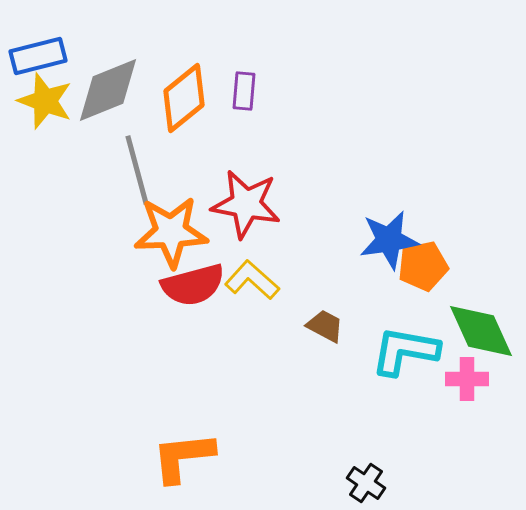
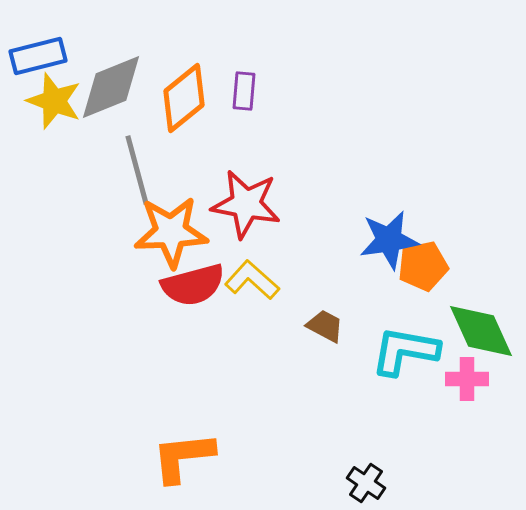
gray diamond: moved 3 px right, 3 px up
yellow star: moved 9 px right
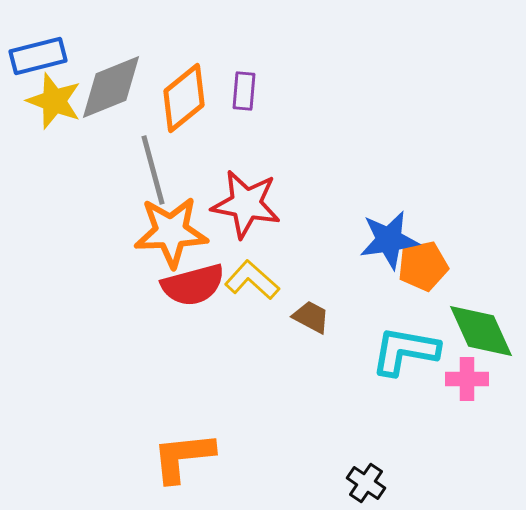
gray line: moved 16 px right
brown trapezoid: moved 14 px left, 9 px up
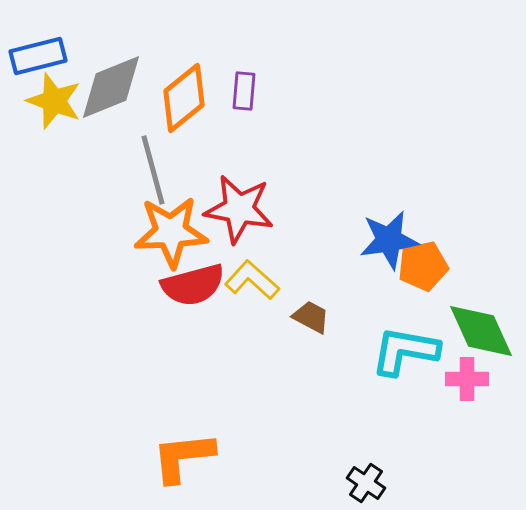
red star: moved 7 px left, 5 px down
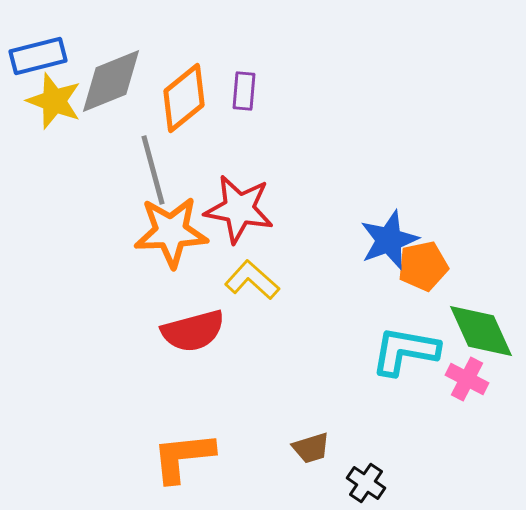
gray diamond: moved 6 px up
blue star: rotated 12 degrees counterclockwise
red semicircle: moved 46 px down
brown trapezoid: moved 131 px down; rotated 135 degrees clockwise
pink cross: rotated 27 degrees clockwise
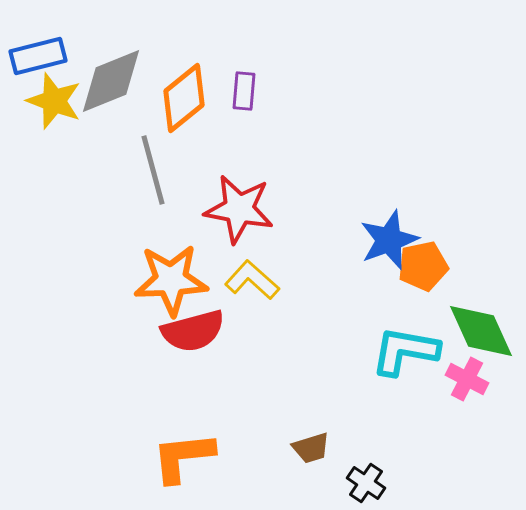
orange star: moved 48 px down
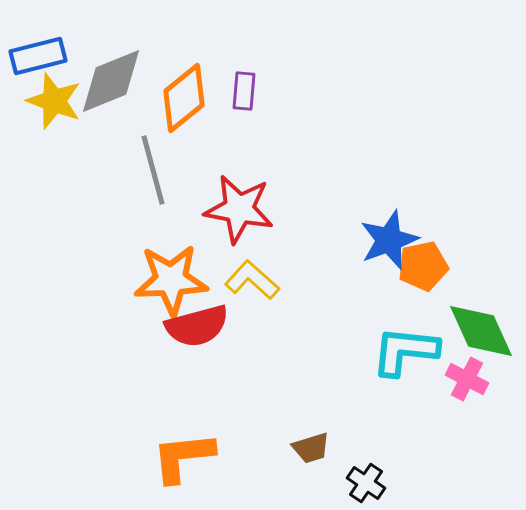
red semicircle: moved 4 px right, 5 px up
cyan L-shape: rotated 4 degrees counterclockwise
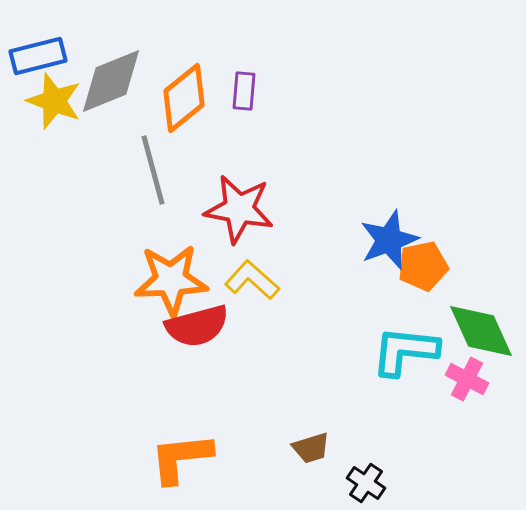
orange L-shape: moved 2 px left, 1 px down
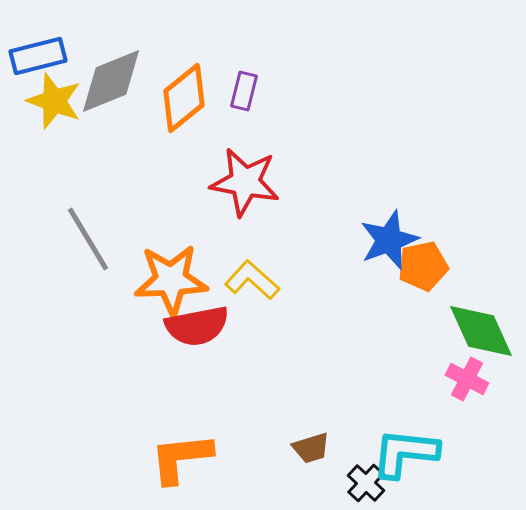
purple rectangle: rotated 9 degrees clockwise
gray line: moved 65 px left, 69 px down; rotated 16 degrees counterclockwise
red star: moved 6 px right, 27 px up
red semicircle: rotated 4 degrees clockwise
cyan L-shape: moved 102 px down
black cross: rotated 9 degrees clockwise
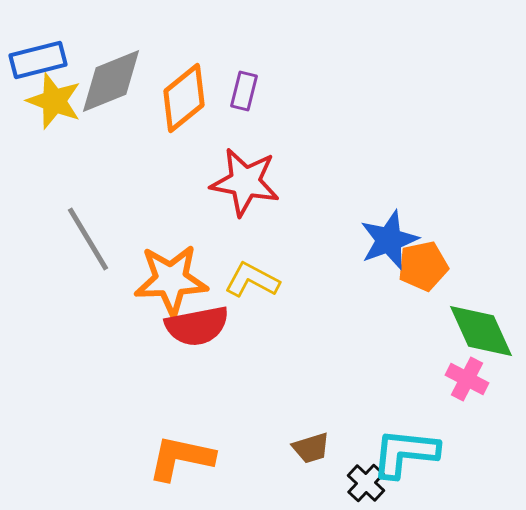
blue rectangle: moved 4 px down
yellow L-shape: rotated 14 degrees counterclockwise
orange L-shape: rotated 18 degrees clockwise
